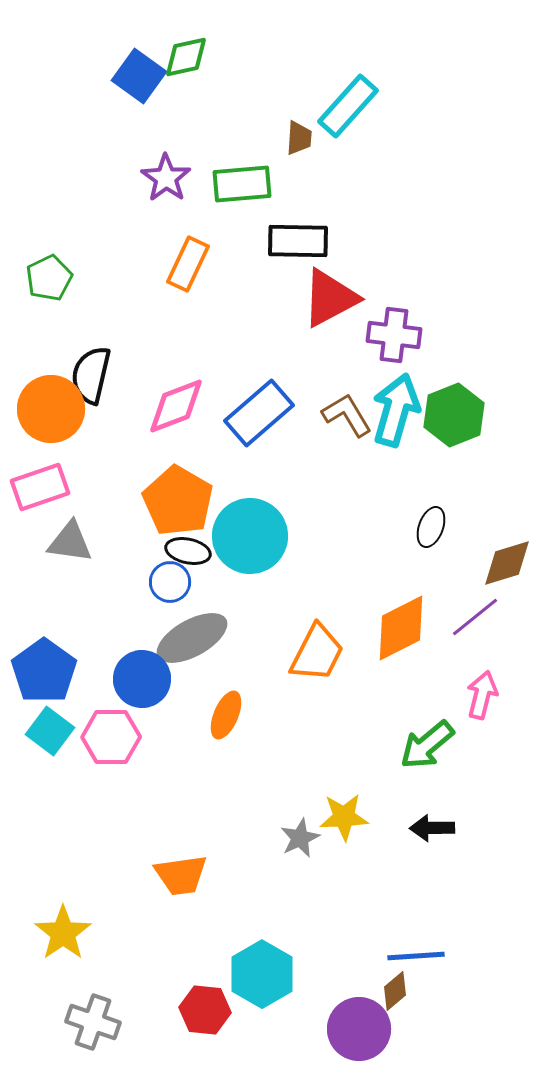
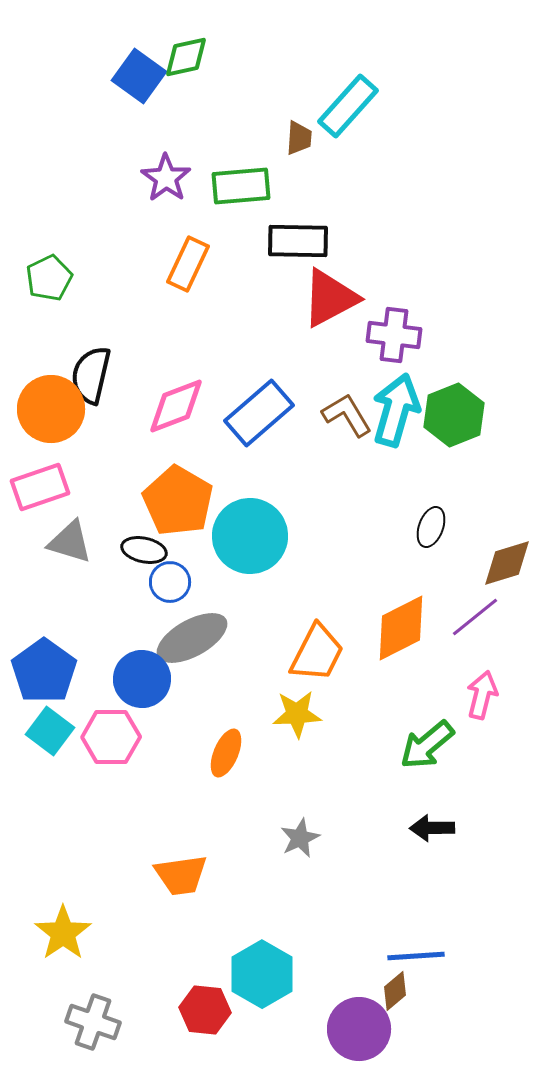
green rectangle at (242, 184): moved 1 px left, 2 px down
gray triangle at (70, 542): rotated 9 degrees clockwise
black ellipse at (188, 551): moved 44 px left, 1 px up
orange ellipse at (226, 715): moved 38 px down
yellow star at (344, 817): moved 47 px left, 103 px up
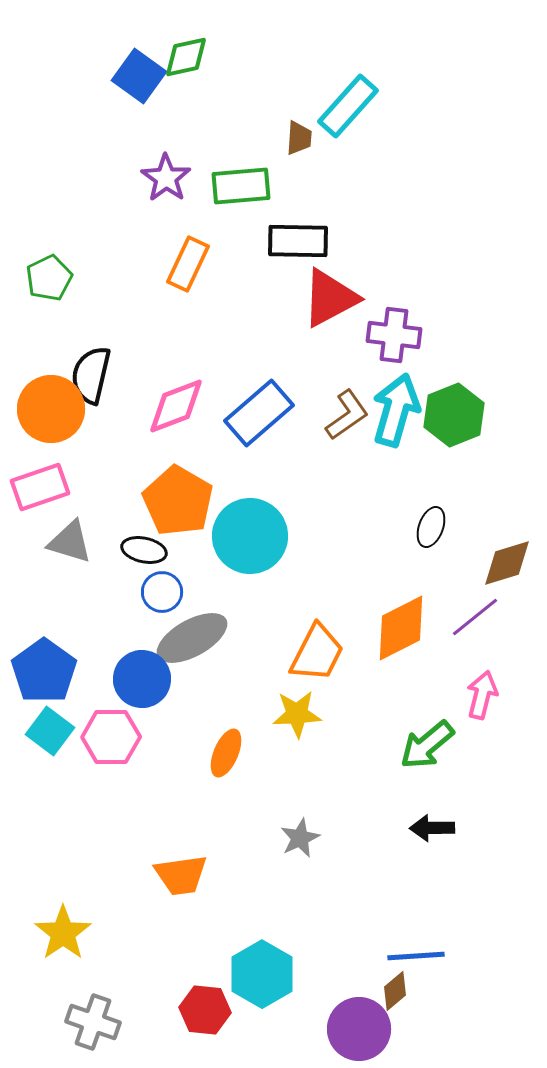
brown L-shape at (347, 415): rotated 86 degrees clockwise
blue circle at (170, 582): moved 8 px left, 10 px down
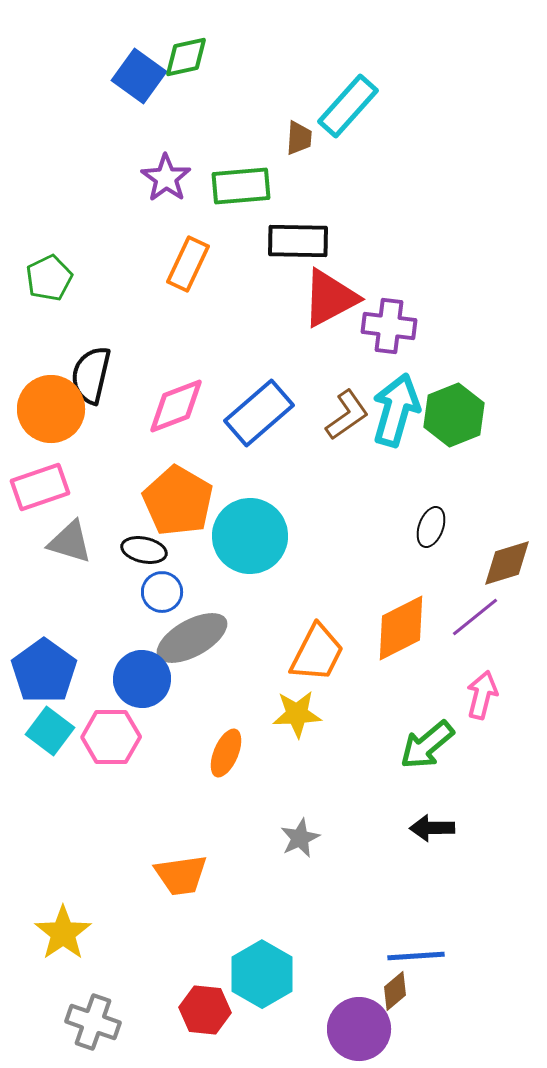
purple cross at (394, 335): moved 5 px left, 9 px up
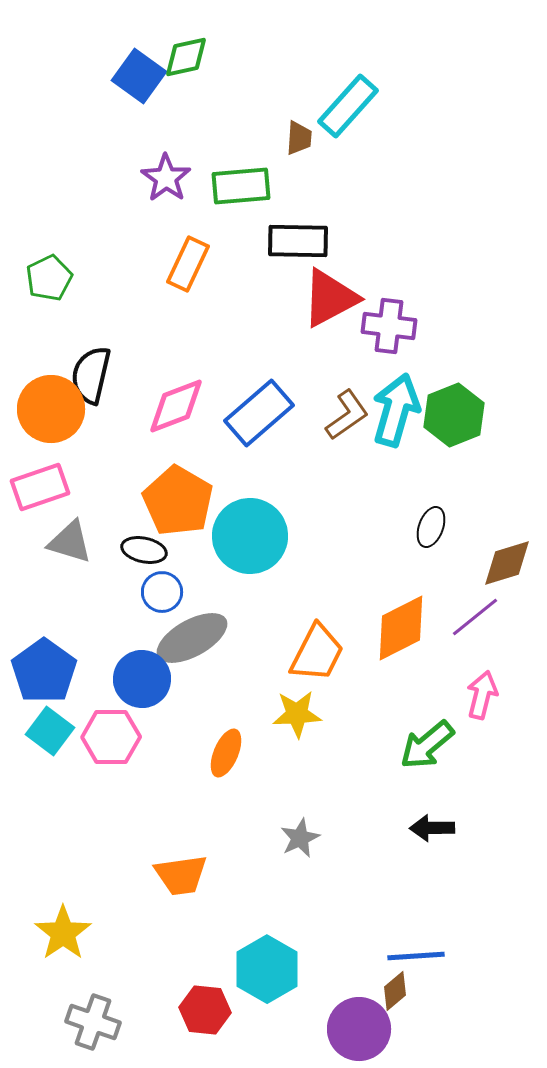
cyan hexagon at (262, 974): moved 5 px right, 5 px up
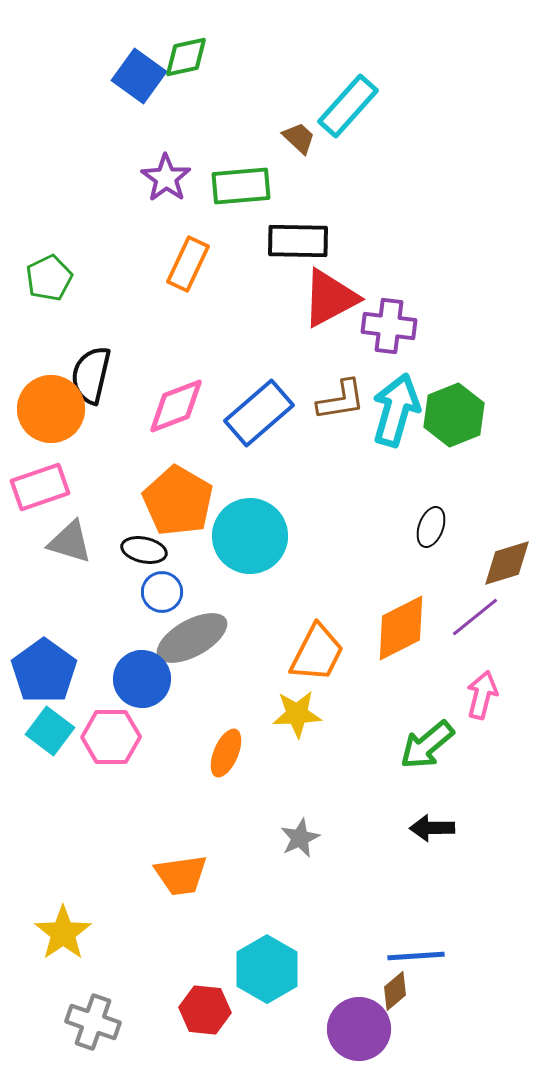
brown trapezoid at (299, 138): rotated 51 degrees counterclockwise
brown L-shape at (347, 415): moved 6 px left, 15 px up; rotated 26 degrees clockwise
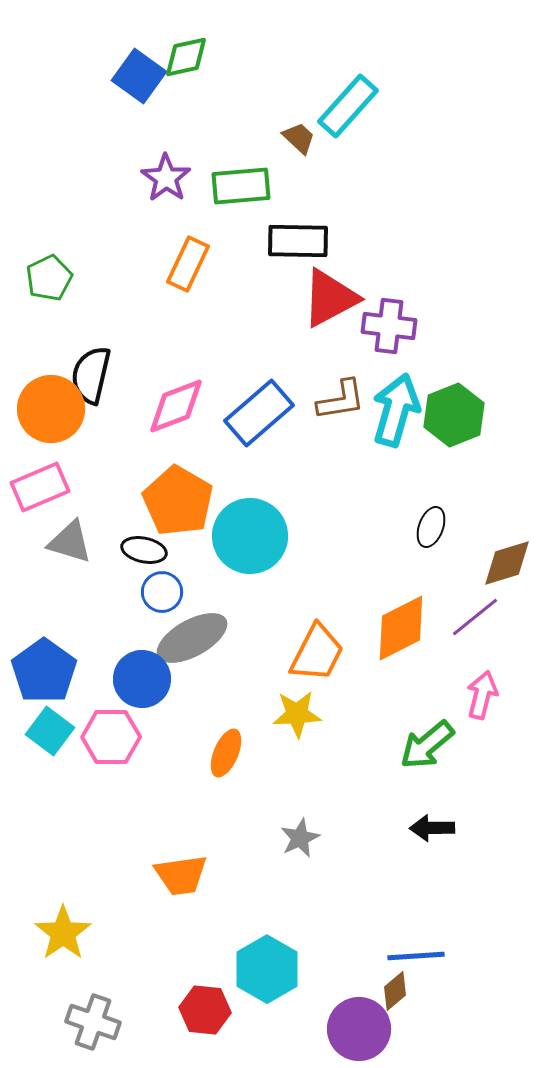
pink rectangle at (40, 487): rotated 4 degrees counterclockwise
